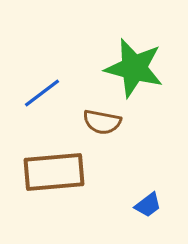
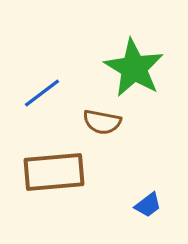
green star: rotated 16 degrees clockwise
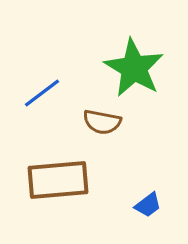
brown rectangle: moved 4 px right, 8 px down
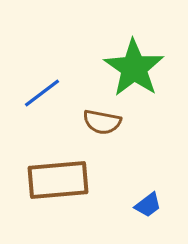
green star: rotated 4 degrees clockwise
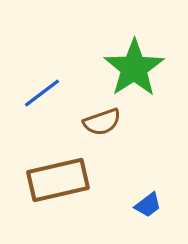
green star: rotated 4 degrees clockwise
brown semicircle: rotated 30 degrees counterclockwise
brown rectangle: rotated 8 degrees counterclockwise
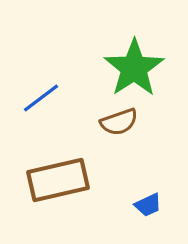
blue line: moved 1 px left, 5 px down
brown semicircle: moved 17 px right
blue trapezoid: rotated 12 degrees clockwise
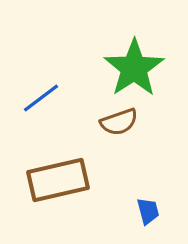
blue trapezoid: moved 6 px down; rotated 80 degrees counterclockwise
